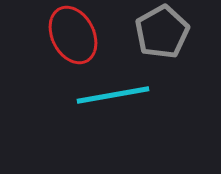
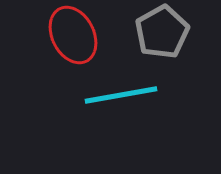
cyan line: moved 8 px right
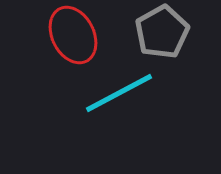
cyan line: moved 2 px left, 2 px up; rotated 18 degrees counterclockwise
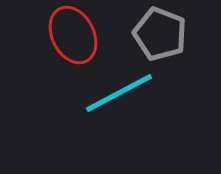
gray pentagon: moved 2 px left, 2 px down; rotated 22 degrees counterclockwise
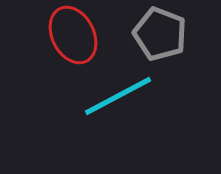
cyan line: moved 1 px left, 3 px down
